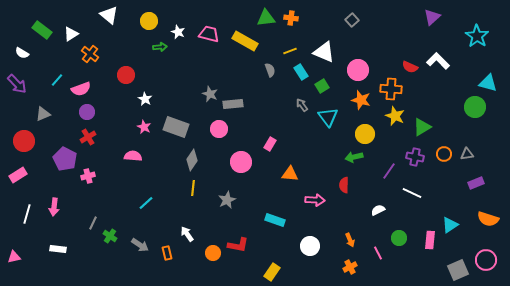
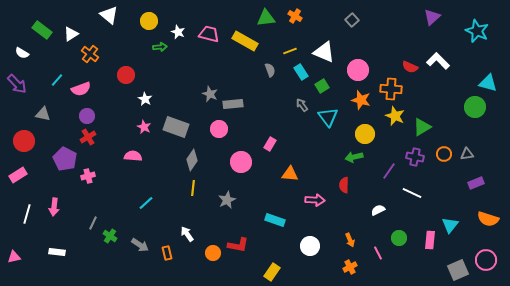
orange cross at (291, 18): moved 4 px right, 2 px up; rotated 24 degrees clockwise
cyan star at (477, 36): moved 5 px up; rotated 10 degrees counterclockwise
purple circle at (87, 112): moved 4 px down
gray triangle at (43, 114): rotated 35 degrees clockwise
cyan triangle at (450, 225): rotated 18 degrees counterclockwise
white rectangle at (58, 249): moved 1 px left, 3 px down
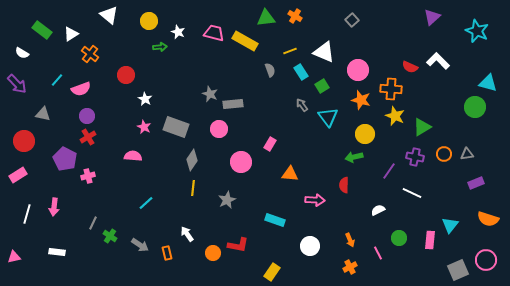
pink trapezoid at (209, 34): moved 5 px right, 1 px up
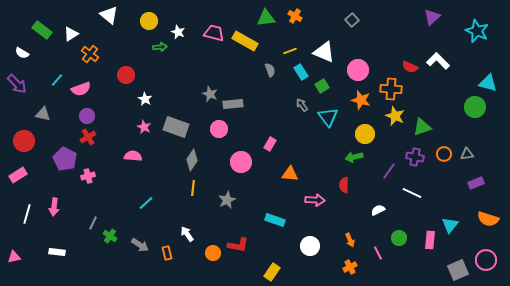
green triangle at (422, 127): rotated 12 degrees clockwise
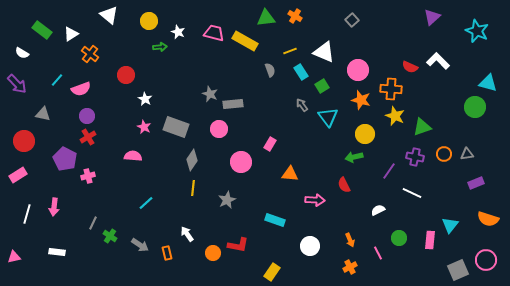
red semicircle at (344, 185): rotated 28 degrees counterclockwise
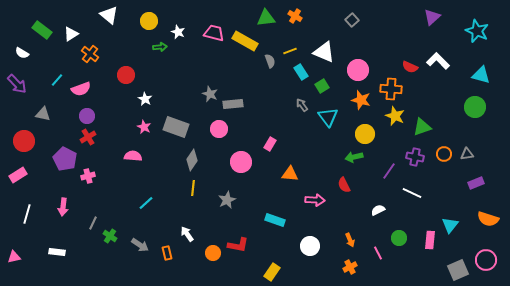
gray semicircle at (270, 70): moved 9 px up
cyan triangle at (488, 83): moved 7 px left, 8 px up
pink arrow at (54, 207): moved 9 px right
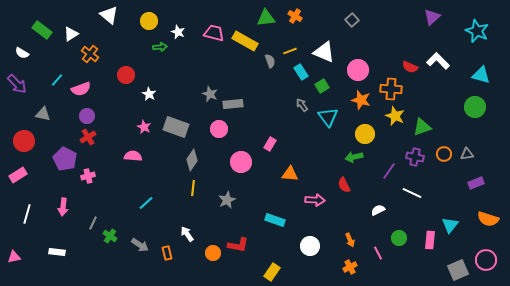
white star at (145, 99): moved 4 px right, 5 px up
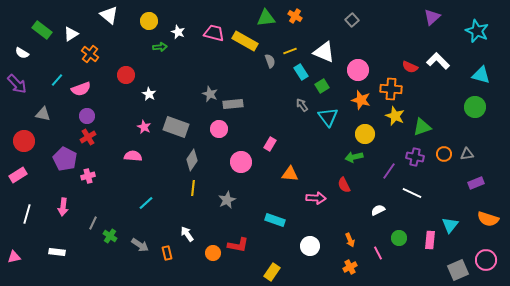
pink arrow at (315, 200): moved 1 px right, 2 px up
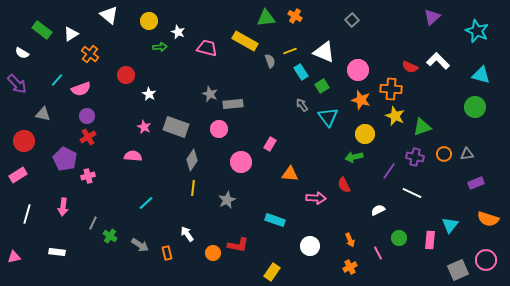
pink trapezoid at (214, 33): moved 7 px left, 15 px down
